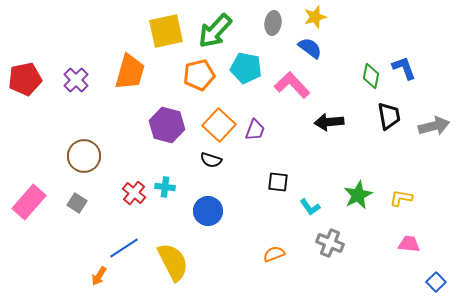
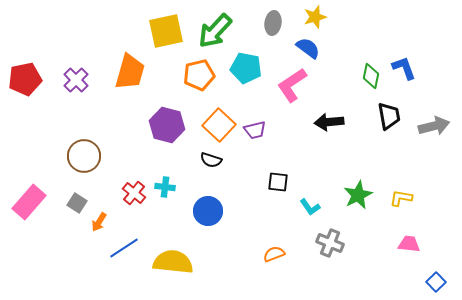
blue semicircle: moved 2 px left
pink L-shape: rotated 81 degrees counterclockwise
purple trapezoid: rotated 55 degrees clockwise
yellow semicircle: rotated 57 degrees counterclockwise
orange arrow: moved 54 px up
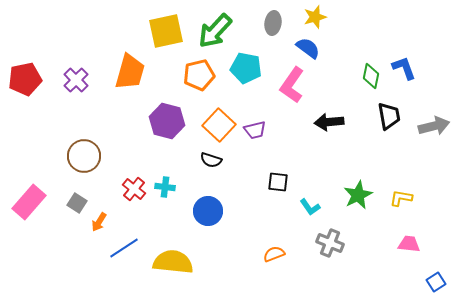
pink L-shape: rotated 21 degrees counterclockwise
purple hexagon: moved 4 px up
red cross: moved 4 px up
blue square: rotated 12 degrees clockwise
